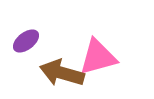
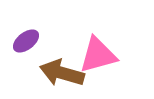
pink triangle: moved 2 px up
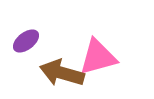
pink triangle: moved 2 px down
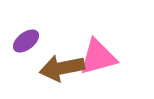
brown arrow: moved 5 px up; rotated 27 degrees counterclockwise
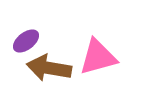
brown arrow: moved 13 px left; rotated 21 degrees clockwise
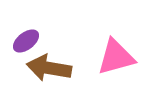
pink triangle: moved 18 px right
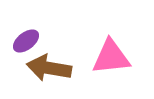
pink triangle: moved 5 px left; rotated 9 degrees clockwise
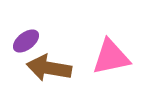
pink triangle: rotated 6 degrees counterclockwise
